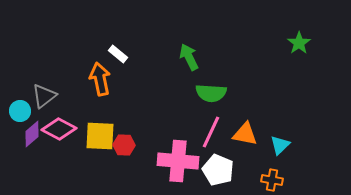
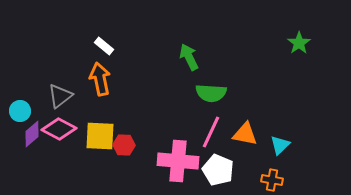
white rectangle: moved 14 px left, 8 px up
gray triangle: moved 16 px right
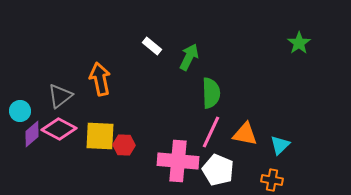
white rectangle: moved 48 px right
green arrow: rotated 52 degrees clockwise
green semicircle: rotated 96 degrees counterclockwise
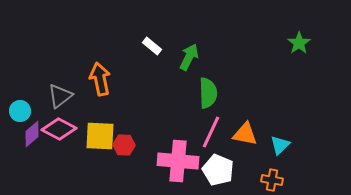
green semicircle: moved 3 px left
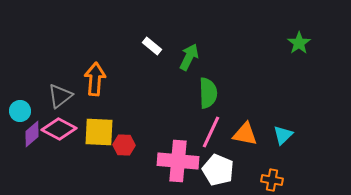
orange arrow: moved 5 px left; rotated 16 degrees clockwise
yellow square: moved 1 px left, 4 px up
cyan triangle: moved 3 px right, 10 px up
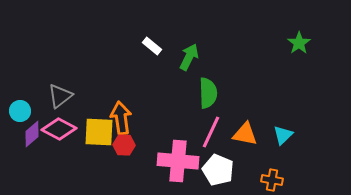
orange arrow: moved 26 px right, 39 px down; rotated 12 degrees counterclockwise
